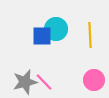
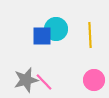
gray star: moved 1 px right, 2 px up
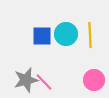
cyan circle: moved 10 px right, 5 px down
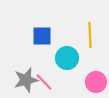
cyan circle: moved 1 px right, 24 px down
pink circle: moved 2 px right, 2 px down
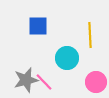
blue square: moved 4 px left, 10 px up
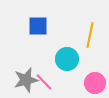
yellow line: rotated 15 degrees clockwise
cyan circle: moved 1 px down
pink circle: moved 1 px left, 1 px down
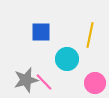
blue square: moved 3 px right, 6 px down
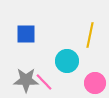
blue square: moved 15 px left, 2 px down
cyan circle: moved 2 px down
gray star: rotated 15 degrees clockwise
